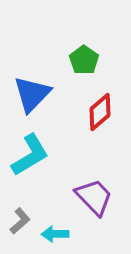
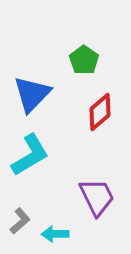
purple trapezoid: moved 3 px right; rotated 18 degrees clockwise
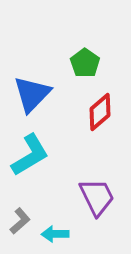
green pentagon: moved 1 px right, 3 px down
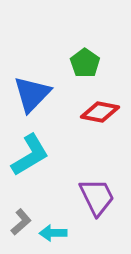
red diamond: rotated 51 degrees clockwise
gray L-shape: moved 1 px right, 1 px down
cyan arrow: moved 2 px left, 1 px up
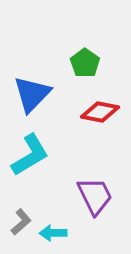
purple trapezoid: moved 2 px left, 1 px up
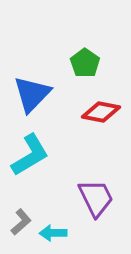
red diamond: moved 1 px right
purple trapezoid: moved 1 px right, 2 px down
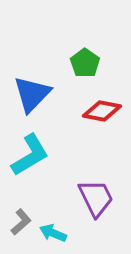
red diamond: moved 1 px right, 1 px up
cyan arrow: rotated 24 degrees clockwise
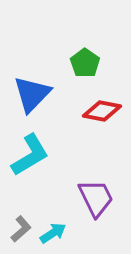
gray L-shape: moved 7 px down
cyan arrow: rotated 124 degrees clockwise
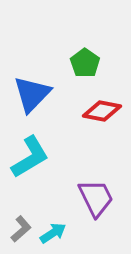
cyan L-shape: moved 2 px down
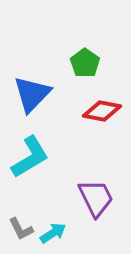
gray L-shape: rotated 104 degrees clockwise
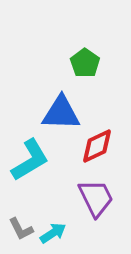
blue triangle: moved 29 px right, 19 px down; rotated 48 degrees clockwise
red diamond: moved 5 px left, 35 px down; rotated 36 degrees counterclockwise
cyan L-shape: moved 3 px down
